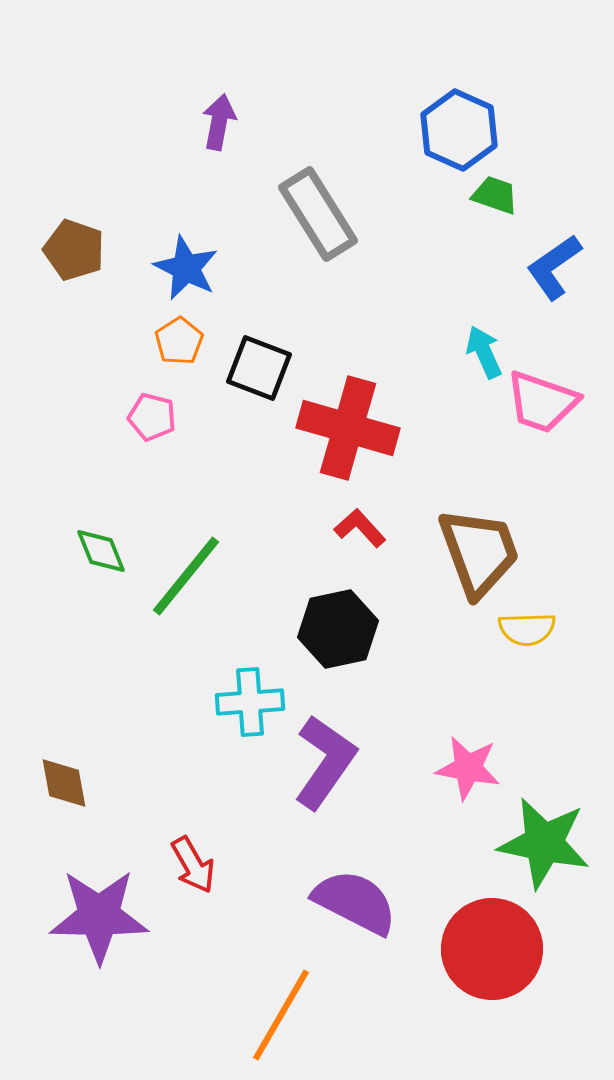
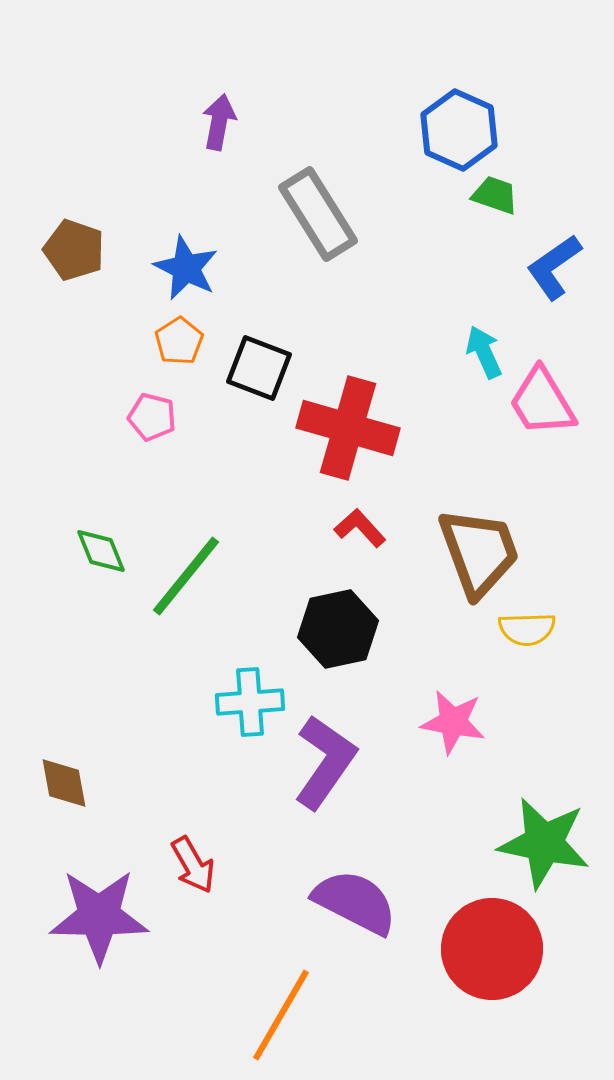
pink trapezoid: rotated 40 degrees clockwise
pink star: moved 15 px left, 46 px up
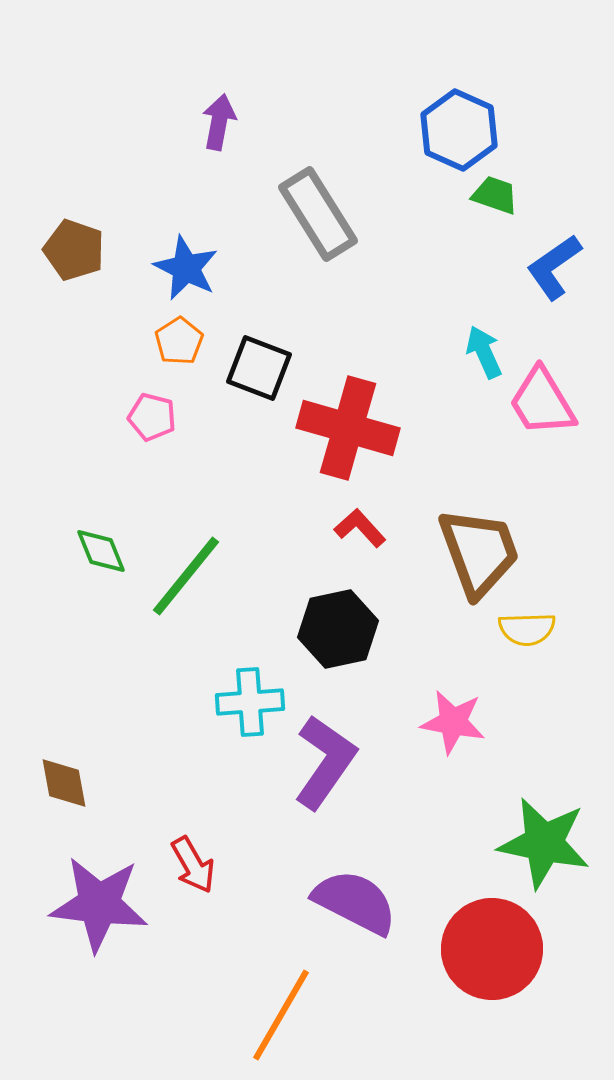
purple star: moved 12 px up; rotated 6 degrees clockwise
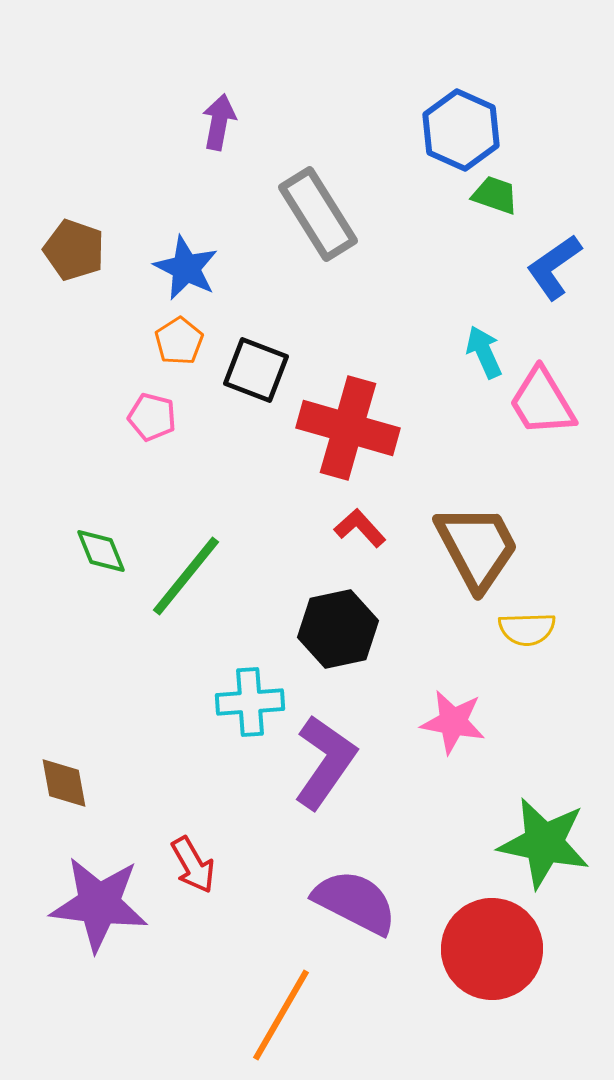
blue hexagon: moved 2 px right
black square: moved 3 px left, 2 px down
brown trapezoid: moved 2 px left, 5 px up; rotated 8 degrees counterclockwise
